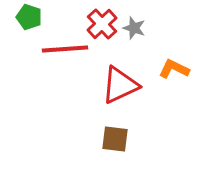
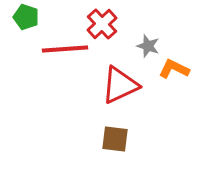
green pentagon: moved 3 px left
gray star: moved 14 px right, 18 px down
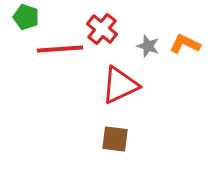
red cross: moved 5 px down; rotated 8 degrees counterclockwise
red line: moved 5 px left
orange L-shape: moved 11 px right, 25 px up
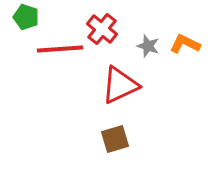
brown square: rotated 24 degrees counterclockwise
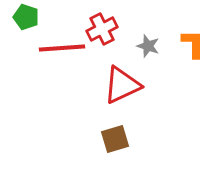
red cross: rotated 24 degrees clockwise
orange L-shape: moved 8 px right; rotated 64 degrees clockwise
red line: moved 2 px right, 1 px up
red triangle: moved 2 px right
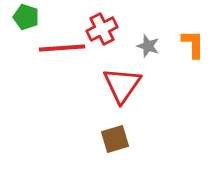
red triangle: rotated 30 degrees counterclockwise
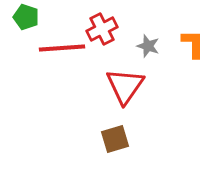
red triangle: moved 3 px right, 1 px down
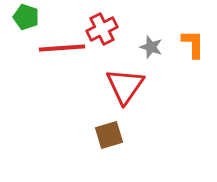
gray star: moved 3 px right, 1 px down
brown square: moved 6 px left, 4 px up
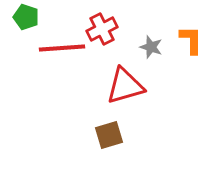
orange L-shape: moved 2 px left, 4 px up
red triangle: rotated 39 degrees clockwise
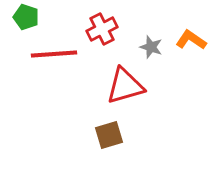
orange L-shape: rotated 56 degrees counterclockwise
red line: moved 8 px left, 6 px down
